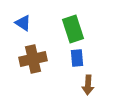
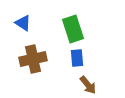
brown arrow: rotated 42 degrees counterclockwise
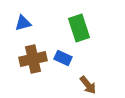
blue triangle: rotated 48 degrees counterclockwise
green rectangle: moved 6 px right, 1 px up
blue rectangle: moved 14 px left; rotated 60 degrees counterclockwise
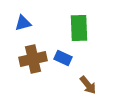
green rectangle: rotated 16 degrees clockwise
